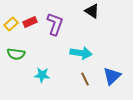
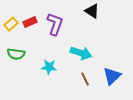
cyan arrow: rotated 10 degrees clockwise
cyan star: moved 7 px right, 8 px up
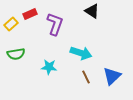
red rectangle: moved 8 px up
green semicircle: rotated 18 degrees counterclockwise
brown line: moved 1 px right, 2 px up
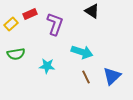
cyan arrow: moved 1 px right, 1 px up
cyan star: moved 2 px left, 1 px up
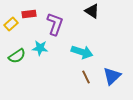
red rectangle: moved 1 px left; rotated 16 degrees clockwise
green semicircle: moved 1 px right, 2 px down; rotated 24 degrees counterclockwise
cyan star: moved 7 px left, 18 px up
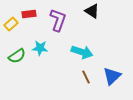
purple L-shape: moved 3 px right, 4 px up
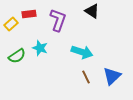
cyan star: rotated 14 degrees clockwise
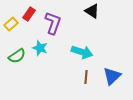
red rectangle: rotated 48 degrees counterclockwise
purple L-shape: moved 5 px left, 3 px down
brown line: rotated 32 degrees clockwise
